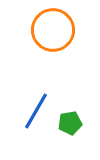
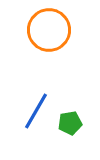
orange circle: moved 4 px left
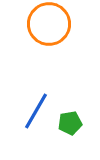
orange circle: moved 6 px up
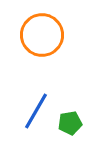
orange circle: moved 7 px left, 11 px down
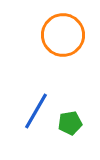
orange circle: moved 21 px right
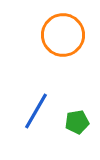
green pentagon: moved 7 px right, 1 px up
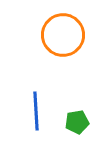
blue line: rotated 33 degrees counterclockwise
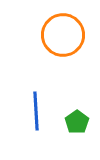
green pentagon: rotated 25 degrees counterclockwise
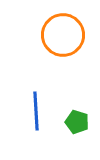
green pentagon: rotated 20 degrees counterclockwise
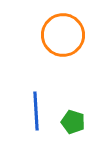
green pentagon: moved 4 px left
